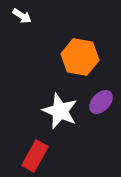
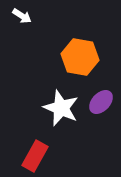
white star: moved 1 px right, 3 px up
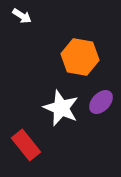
red rectangle: moved 9 px left, 11 px up; rotated 68 degrees counterclockwise
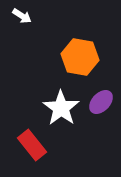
white star: rotated 12 degrees clockwise
red rectangle: moved 6 px right
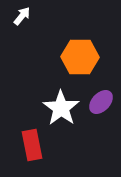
white arrow: rotated 84 degrees counterclockwise
orange hexagon: rotated 9 degrees counterclockwise
red rectangle: rotated 28 degrees clockwise
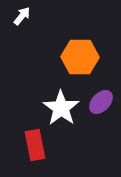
red rectangle: moved 3 px right
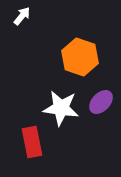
orange hexagon: rotated 18 degrees clockwise
white star: rotated 27 degrees counterclockwise
red rectangle: moved 3 px left, 3 px up
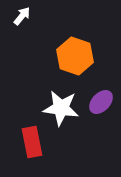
orange hexagon: moved 5 px left, 1 px up
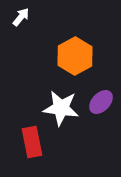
white arrow: moved 1 px left, 1 px down
orange hexagon: rotated 12 degrees clockwise
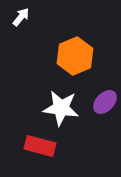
orange hexagon: rotated 6 degrees clockwise
purple ellipse: moved 4 px right
red rectangle: moved 8 px right, 4 px down; rotated 64 degrees counterclockwise
